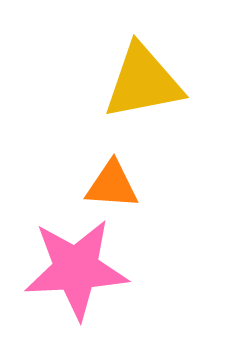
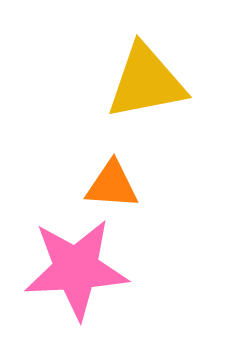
yellow triangle: moved 3 px right
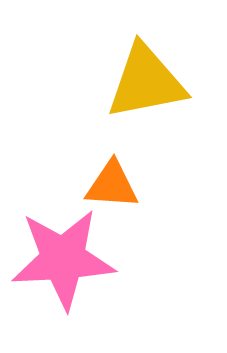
pink star: moved 13 px left, 10 px up
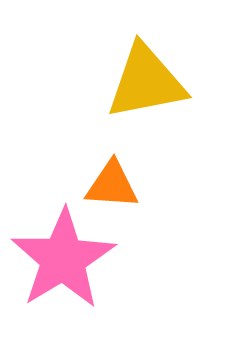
pink star: rotated 28 degrees counterclockwise
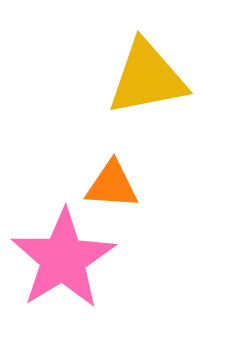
yellow triangle: moved 1 px right, 4 px up
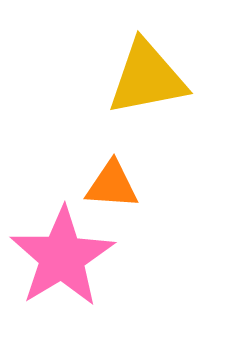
pink star: moved 1 px left, 2 px up
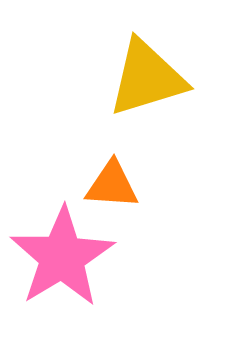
yellow triangle: rotated 6 degrees counterclockwise
